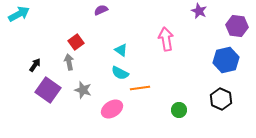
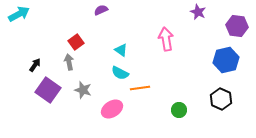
purple star: moved 1 px left, 1 px down
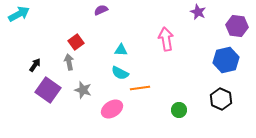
cyan triangle: rotated 32 degrees counterclockwise
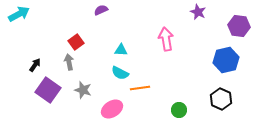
purple hexagon: moved 2 px right
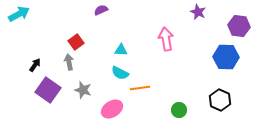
blue hexagon: moved 3 px up; rotated 15 degrees clockwise
black hexagon: moved 1 px left, 1 px down
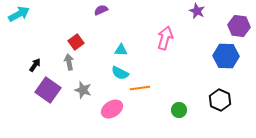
purple star: moved 1 px left, 1 px up
pink arrow: moved 1 px left, 1 px up; rotated 25 degrees clockwise
blue hexagon: moved 1 px up
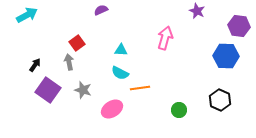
cyan arrow: moved 8 px right, 1 px down
red square: moved 1 px right, 1 px down
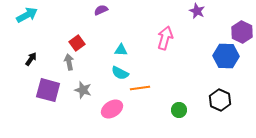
purple hexagon: moved 3 px right, 6 px down; rotated 20 degrees clockwise
black arrow: moved 4 px left, 6 px up
purple square: rotated 20 degrees counterclockwise
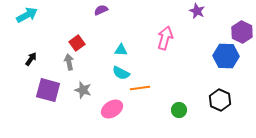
cyan semicircle: moved 1 px right
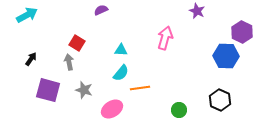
red square: rotated 21 degrees counterclockwise
cyan semicircle: rotated 78 degrees counterclockwise
gray star: moved 1 px right
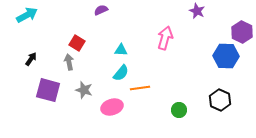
pink ellipse: moved 2 px up; rotated 15 degrees clockwise
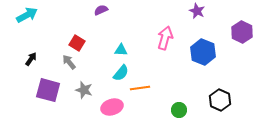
blue hexagon: moved 23 px left, 4 px up; rotated 20 degrees clockwise
gray arrow: rotated 28 degrees counterclockwise
